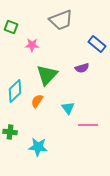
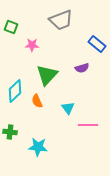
orange semicircle: rotated 56 degrees counterclockwise
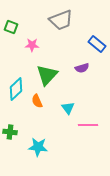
cyan diamond: moved 1 px right, 2 px up
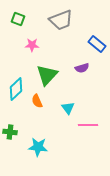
green square: moved 7 px right, 8 px up
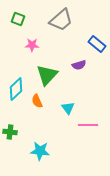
gray trapezoid: rotated 20 degrees counterclockwise
purple semicircle: moved 3 px left, 3 px up
cyan star: moved 2 px right, 4 px down
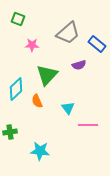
gray trapezoid: moved 7 px right, 13 px down
green cross: rotated 16 degrees counterclockwise
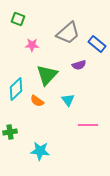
orange semicircle: rotated 32 degrees counterclockwise
cyan triangle: moved 8 px up
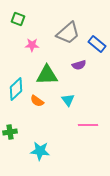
green triangle: rotated 45 degrees clockwise
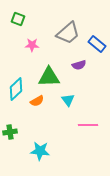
green triangle: moved 2 px right, 2 px down
orange semicircle: rotated 64 degrees counterclockwise
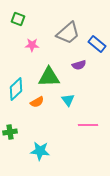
orange semicircle: moved 1 px down
